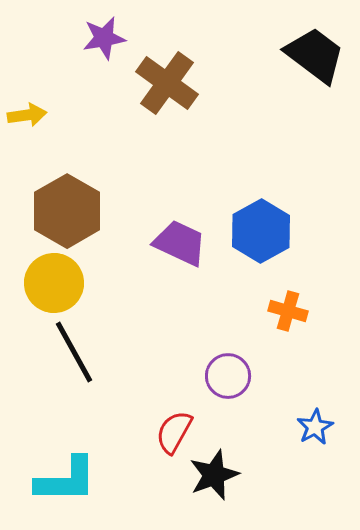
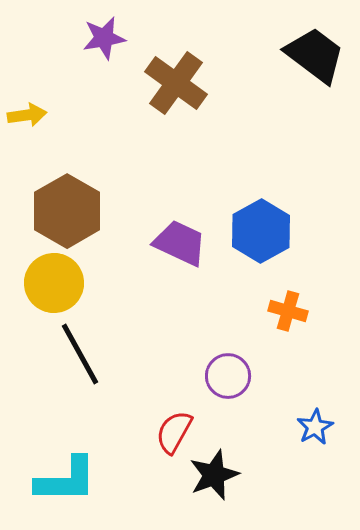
brown cross: moved 9 px right
black line: moved 6 px right, 2 px down
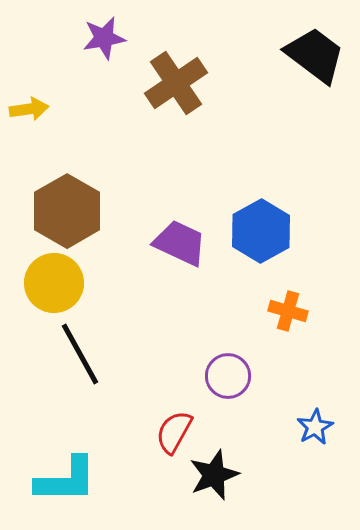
brown cross: rotated 20 degrees clockwise
yellow arrow: moved 2 px right, 6 px up
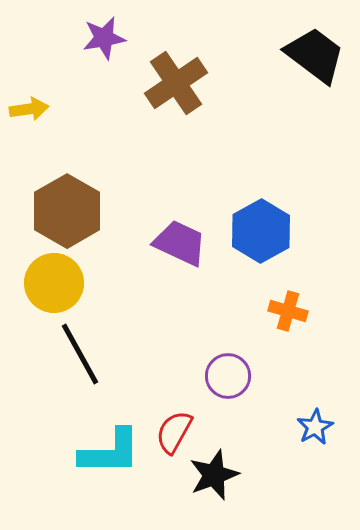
cyan L-shape: moved 44 px right, 28 px up
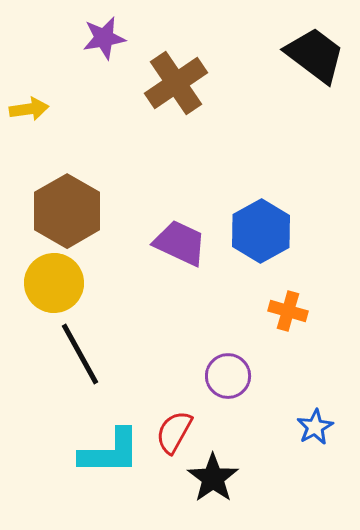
black star: moved 1 px left, 3 px down; rotated 15 degrees counterclockwise
